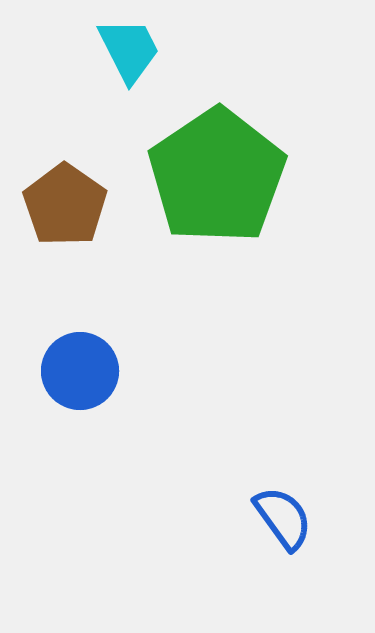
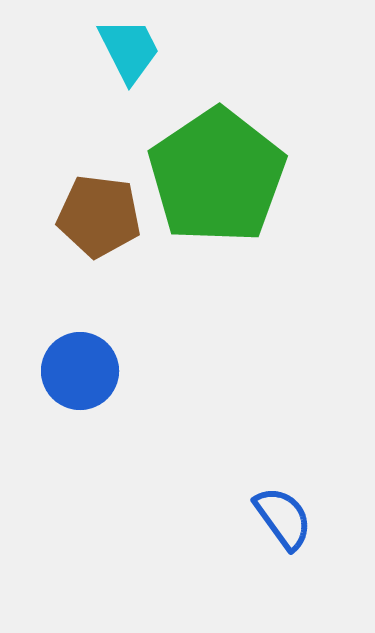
brown pentagon: moved 34 px right, 11 px down; rotated 28 degrees counterclockwise
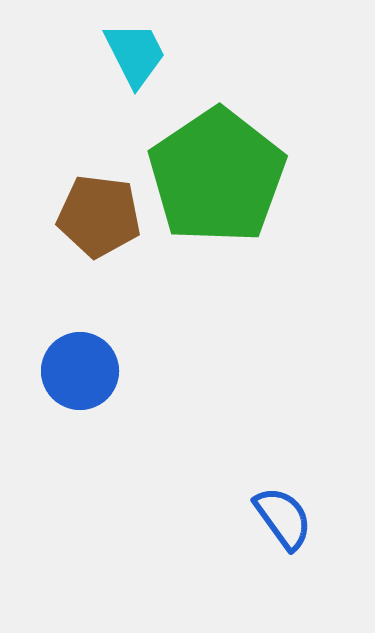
cyan trapezoid: moved 6 px right, 4 px down
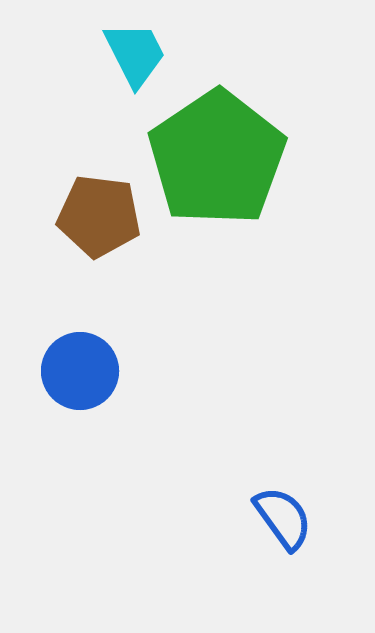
green pentagon: moved 18 px up
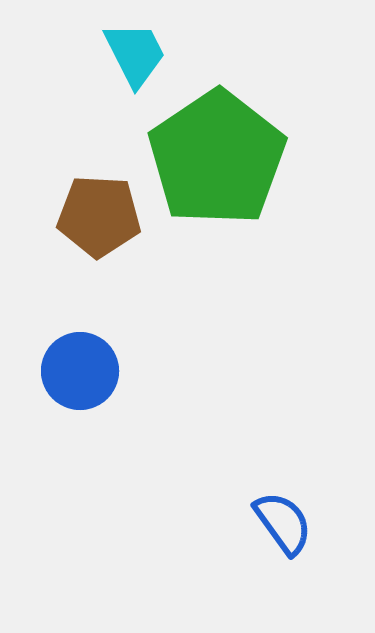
brown pentagon: rotated 4 degrees counterclockwise
blue semicircle: moved 5 px down
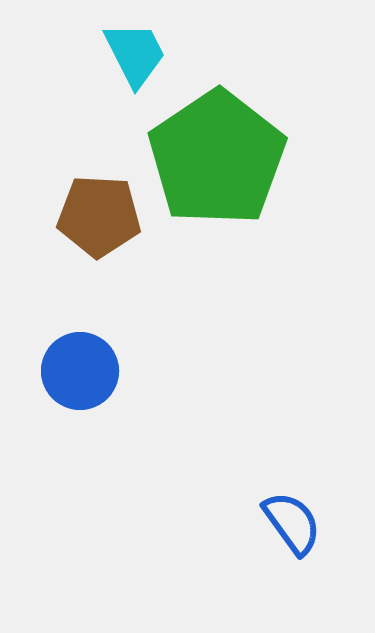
blue semicircle: moved 9 px right
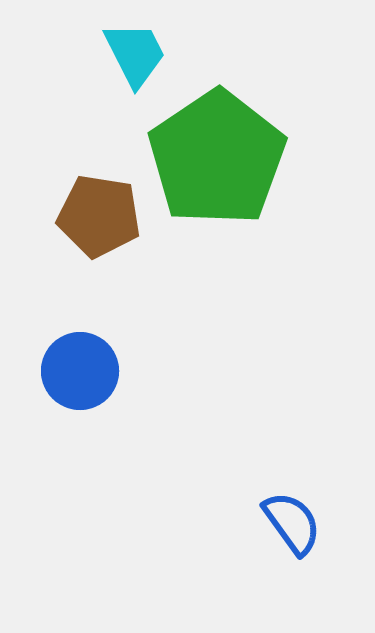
brown pentagon: rotated 6 degrees clockwise
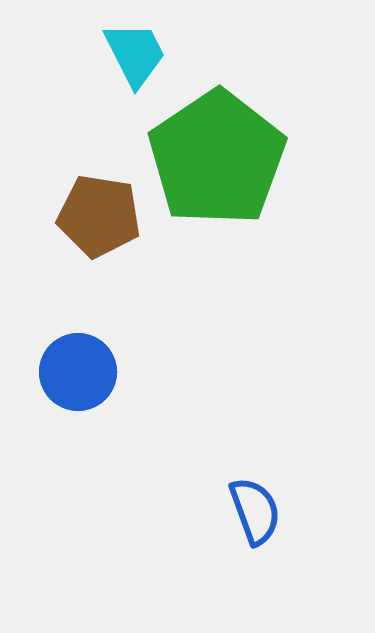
blue circle: moved 2 px left, 1 px down
blue semicircle: moved 37 px left, 12 px up; rotated 16 degrees clockwise
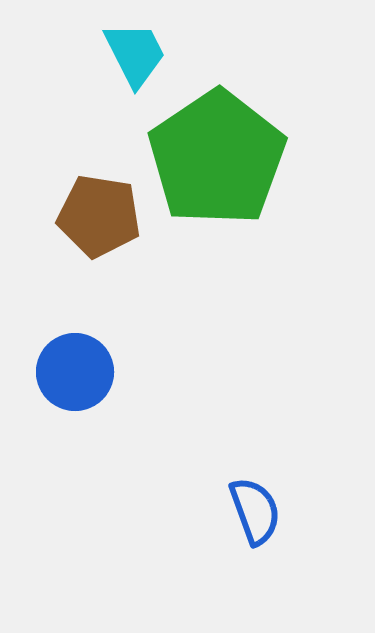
blue circle: moved 3 px left
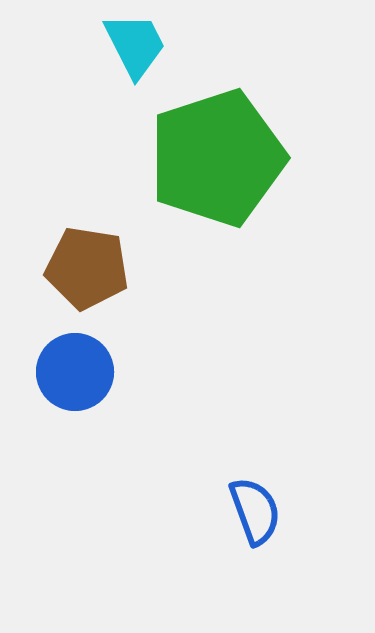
cyan trapezoid: moved 9 px up
green pentagon: rotated 16 degrees clockwise
brown pentagon: moved 12 px left, 52 px down
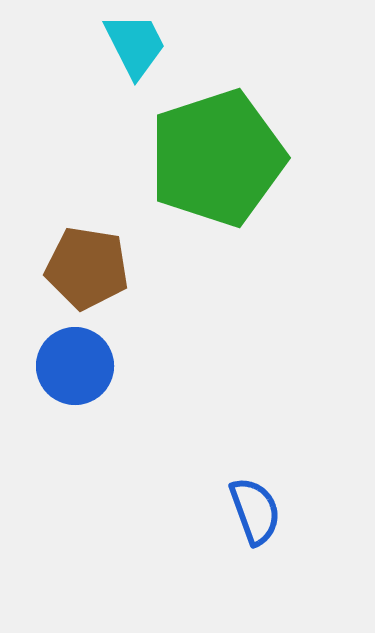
blue circle: moved 6 px up
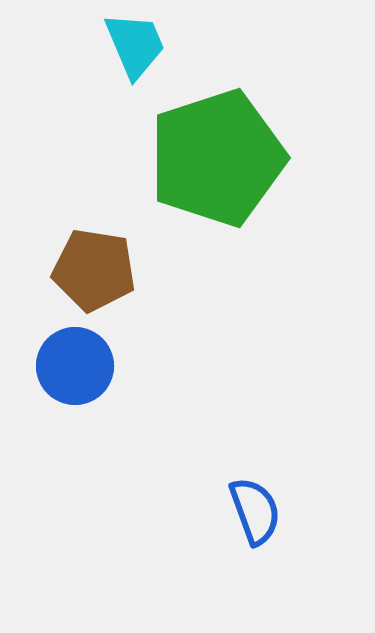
cyan trapezoid: rotated 4 degrees clockwise
brown pentagon: moved 7 px right, 2 px down
